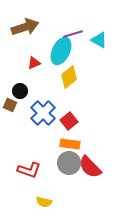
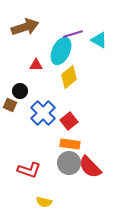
red triangle: moved 2 px right, 2 px down; rotated 24 degrees clockwise
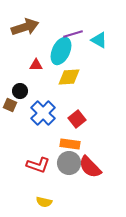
yellow diamond: rotated 35 degrees clockwise
red square: moved 8 px right, 2 px up
red L-shape: moved 9 px right, 5 px up
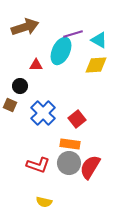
yellow diamond: moved 27 px right, 12 px up
black circle: moved 5 px up
red semicircle: rotated 75 degrees clockwise
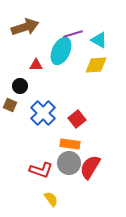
red L-shape: moved 3 px right, 5 px down
yellow semicircle: moved 7 px right, 3 px up; rotated 140 degrees counterclockwise
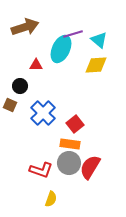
cyan triangle: rotated 12 degrees clockwise
cyan ellipse: moved 2 px up
red square: moved 2 px left, 5 px down
yellow semicircle: rotated 56 degrees clockwise
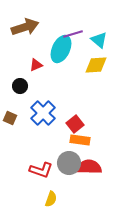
red triangle: rotated 24 degrees counterclockwise
brown square: moved 13 px down
orange rectangle: moved 10 px right, 4 px up
red semicircle: moved 1 px left; rotated 60 degrees clockwise
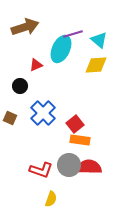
gray circle: moved 2 px down
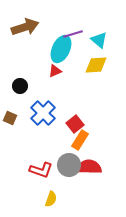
red triangle: moved 19 px right, 6 px down
orange rectangle: rotated 66 degrees counterclockwise
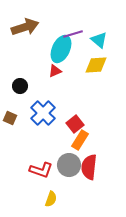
red semicircle: rotated 85 degrees counterclockwise
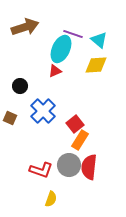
purple line: rotated 36 degrees clockwise
blue cross: moved 2 px up
